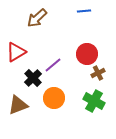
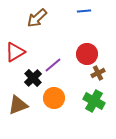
red triangle: moved 1 px left
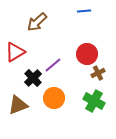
brown arrow: moved 4 px down
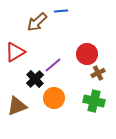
blue line: moved 23 px left
black cross: moved 2 px right, 1 px down
green cross: rotated 15 degrees counterclockwise
brown triangle: moved 1 px left, 1 px down
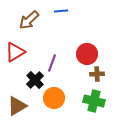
brown arrow: moved 8 px left, 2 px up
purple line: moved 1 px left, 2 px up; rotated 30 degrees counterclockwise
brown cross: moved 1 px left, 1 px down; rotated 24 degrees clockwise
black cross: moved 1 px down
brown triangle: rotated 10 degrees counterclockwise
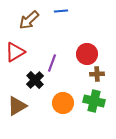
orange circle: moved 9 px right, 5 px down
